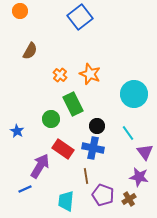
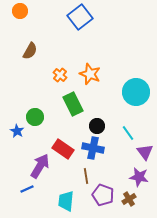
cyan circle: moved 2 px right, 2 px up
green circle: moved 16 px left, 2 px up
blue line: moved 2 px right
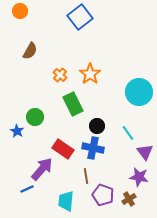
orange star: rotated 15 degrees clockwise
cyan circle: moved 3 px right
purple arrow: moved 2 px right, 3 px down; rotated 10 degrees clockwise
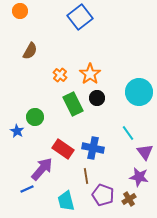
black circle: moved 28 px up
cyan trapezoid: rotated 20 degrees counterclockwise
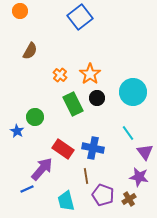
cyan circle: moved 6 px left
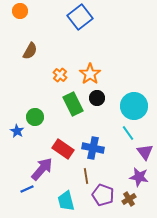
cyan circle: moved 1 px right, 14 px down
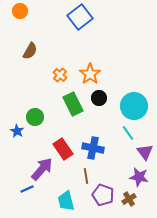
black circle: moved 2 px right
red rectangle: rotated 20 degrees clockwise
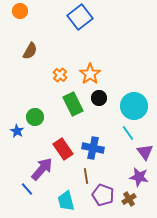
blue line: rotated 72 degrees clockwise
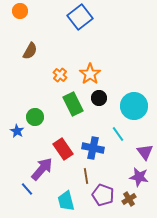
cyan line: moved 10 px left, 1 px down
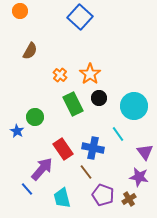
blue square: rotated 10 degrees counterclockwise
brown line: moved 4 px up; rotated 28 degrees counterclockwise
cyan trapezoid: moved 4 px left, 3 px up
